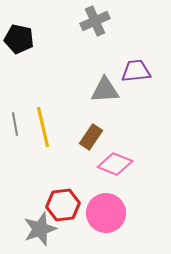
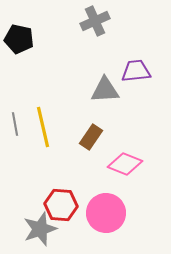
pink diamond: moved 10 px right
red hexagon: moved 2 px left; rotated 12 degrees clockwise
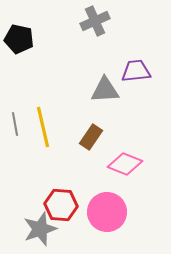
pink circle: moved 1 px right, 1 px up
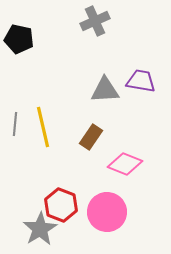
purple trapezoid: moved 5 px right, 10 px down; rotated 16 degrees clockwise
gray line: rotated 15 degrees clockwise
red hexagon: rotated 16 degrees clockwise
gray star: rotated 12 degrees counterclockwise
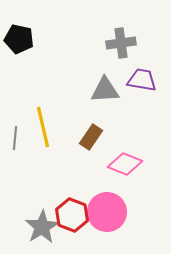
gray cross: moved 26 px right, 22 px down; rotated 16 degrees clockwise
purple trapezoid: moved 1 px right, 1 px up
gray line: moved 14 px down
red hexagon: moved 11 px right, 10 px down
gray star: moved 2 px right, 2 px up
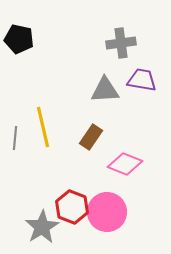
red hexagon: moved 8 px up
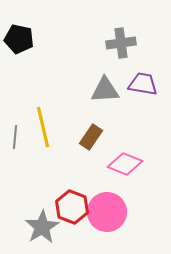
purple trapezoid: moved 1 px right, 4 px down
gray line: moved 1 px up
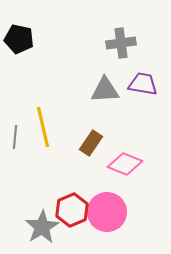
brown rectangle: moved 6 px down
red hexagon: moved 3 px down; rotated 16 degrees clockwise
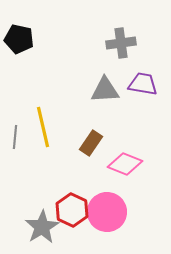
red hexagon: rotated 12 degrees counterclockwise
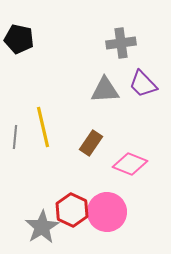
purple trapezoid: rotated 144 degrees counterclockwise
pink diamond: moved 5 px right
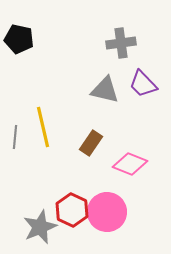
gray triangle: rotated 16 degrees clockwise
gray star: moved 2 px left; rotated 8 degrees clockwise
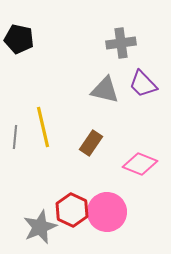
pink diamond: moved 10 px right
